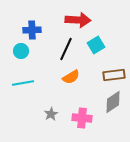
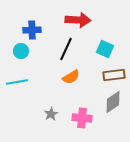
cyan square: moved 9 px right, 4 px down; rotated 36 degrees counterclockwise
cyan line: moved 6 px left, 1 px up
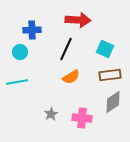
cyan circle: moved 1 px left, 1 px down
brown rectangle: moved 4 px left
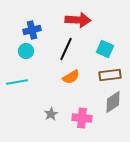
blue cross: rotated 12 degrees counterclockwise
cyan circle: moved 6 px right, 1 px up
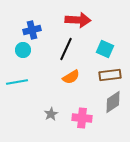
cyan circle: moved 3 px left, 1 px up
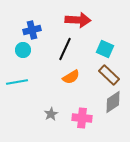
black line: moved 1 px left
brown rectangle: moved 1 px left; rotated 50 degrees clockwise
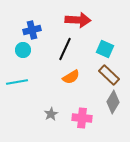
gray diamond: rotated 25 degrees counterclockwise
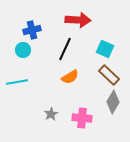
orange semicircle: moved 1 px left
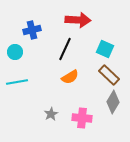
cyan circle: moved 8 px left, 2 px down
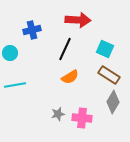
cyan circle: moved 5 px left, 1 px down
brown rectangle: rotated 10 degrees counterclockwise
cyan line: moved 2 px left, 3 px down
gray star: moved 7 px right; rotated 16 degrees clockwise
